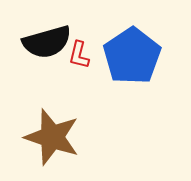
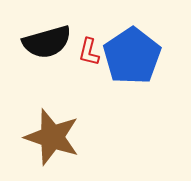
red L-shape: moved 10 px right, 3 px up
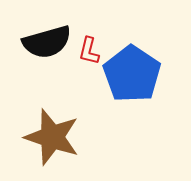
red L-shape: moved 1 px up
blue pentagon: moved 18 px down; rotated 4 degrees counterclockwise
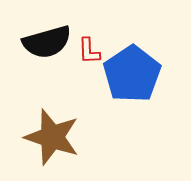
red L-shape: rotated 16 degrees counterclockwise
blue pentagon: rotated 4 degrees clockwise
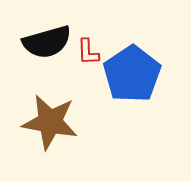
red L-shape: moved 1 px left, 1 px down
brown star: moved 2 px left, 15 px up; rotated 8 degrees counterclockwise
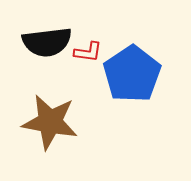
black semicircle: rotated 9 degrees clockwise
red L-shape: rotated 80 degrees counterclockwise
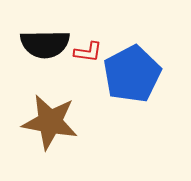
black semicircle: moved 2 px left, 2 px down; rotated 6 degrees clockwise
blue pentagon: rotated 6 degrees clockwise
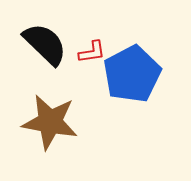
black semicircle: rotated 135 degrees counterclockwise
red L-shape: moved 4 px right; rotated 16 degrees counterclockwise
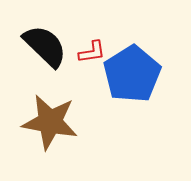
black semicircle: moved 2 px down
blue pentagon: rotated 4 degrees counterclockwise
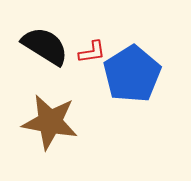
black semicircle: rotated 12 degrees counterclockwise
